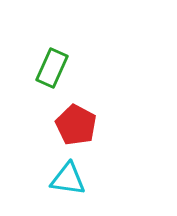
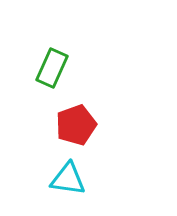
red pentagon: rotated 24 degrees clockwise
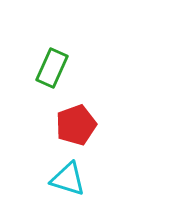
cyan triangle: rotated 9 degrees clockwise
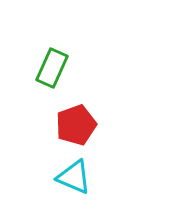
cyan triangle: moved 6 px right, 2 px up; rotated 6 degrees clockwise
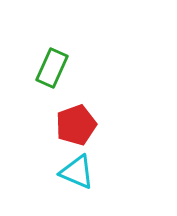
cyan triangle: moved 3 px right, 5 px up
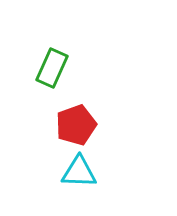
cyan triangle: moved 2 px right; rotated 21 degrees counterclockwise
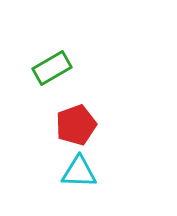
green rectangle: rotated 36 degrees clockwise
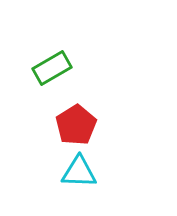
red pentagon: rotated 12 degrees counterclockwise
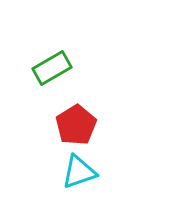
cyan triangle: rotated 21 degrees counterclockwise
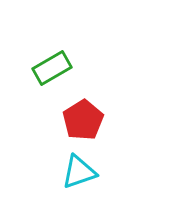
red pentagon: moved 7 px right, 5 px up
